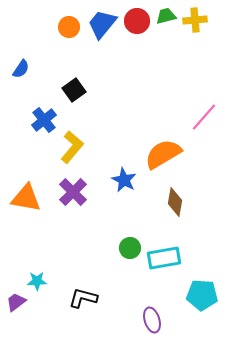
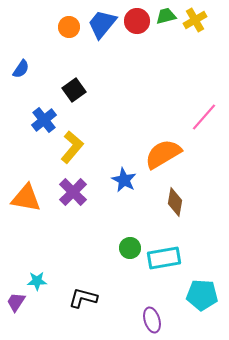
yellow cross: rotated 25 degrees counterclockwise
purple trapezoid: rotated 20 degrees counterclockwise
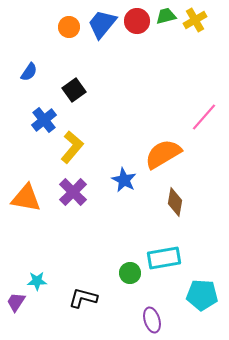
blue semicircle: moved 8 px right, 3 px down
green circle: moved 25 px down
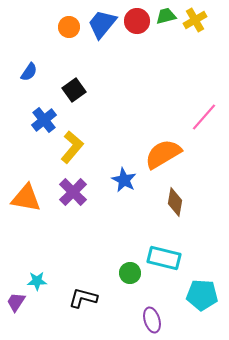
cyan rectangle: rotated 24 degrees clockwise
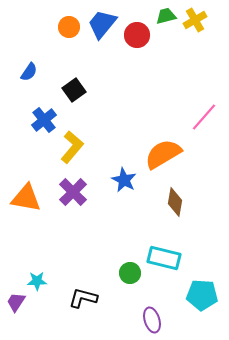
red circle: moved 14 px down
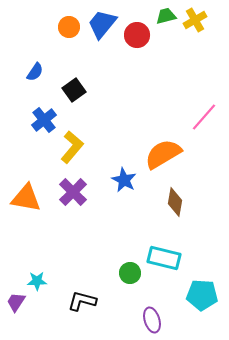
blue semicircle: moved 6 px right
black L-shape: moved 1 px left, 3 px down
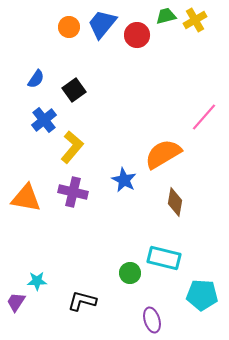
blue semicircle: moved 1 px right, 7 px down
purple cross: rotated 32 degrees counterclockwise
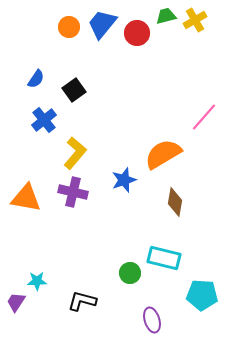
red circle: moved 2 px up
yellow L-shape: moved 3 px right, 6 px down
blue star: rotated 25 degrees clockwise
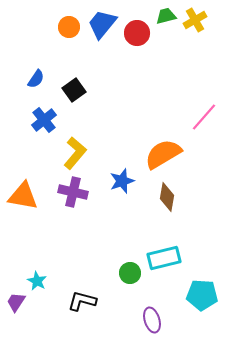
blue star: moved 2 px left, 1 px down
orange triangle: moved 3 px left, 2 px up
brown diamond: moved 8 px left, 5 px up
cyan rectangle: rotated 28 degrees counterclockwise
cyan star: rotated 30 degrees clockwise
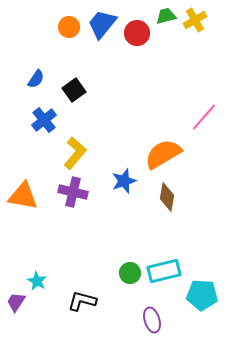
blue star: moved 2 px right
cyan rectangle: moved 13 px down
